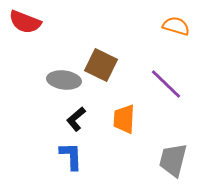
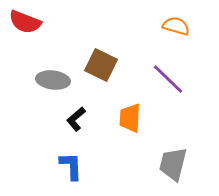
gray ellipse: moved 11 px left
purple line: moved 2 px right, 5 px up
orange trapezoid: moved 6 px right, 1 px up
blue L-shape: moved 10 px down
gray trapezoid: moved 4 px down
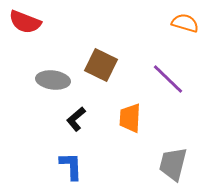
orange semicircle: moved 9 px right, 3 px up
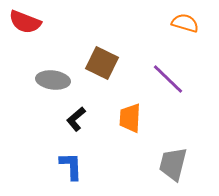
brown square: moved 1 px right, 2 px up
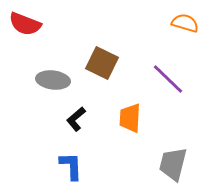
red semicircle: moved 2 px down
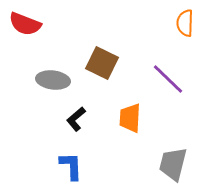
orange semicircle: rotated 104 degrees counterclockwise
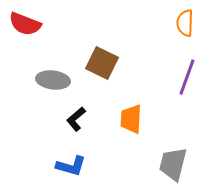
purple line: moved 19 px right, 2 px up; rotated 66 degrees clockwise
orange trapezoid: moved 1 px right, 1 px down
blue L-shape: rotated 108 degrees clockwise
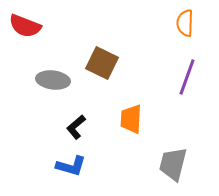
red semicircle: moved 2 px down
black L-shape: moved 8 px down
